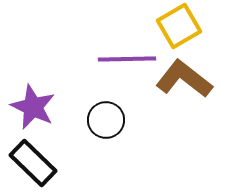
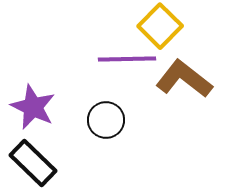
yellow square: moved 19 px left; rotated 15 degrees counterclockwise
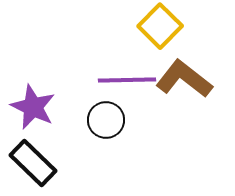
purple line: moved 21 px down
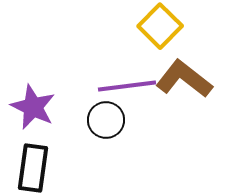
purple line: moved 6 px down; rotated 6 degrees counterclockwise
black rectangle: moved 5 px down; rotated 54 degrees clockwise
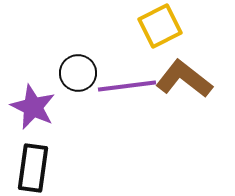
yellow square: rotated 18 degrees clockwise
black circle: moved 28 px left, 47 px up
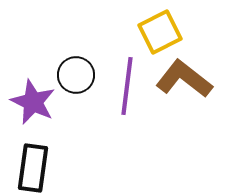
yellow square: moved 6 px down
black circle: moved 2 px left, 2 px down
purple line: rotated 76 degrees counterclockwise
purple star: moved 5 px up
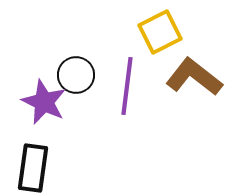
brown L-shape: moved 10 px right, 2 px up
purple star: moved 11 px right
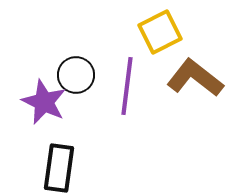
brown L-shape: moved 1 px right, 1 px down
black rectangle: moved 26 px right
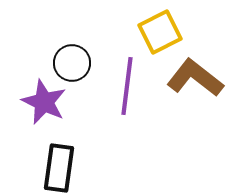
black circle: moved 4 px left, 12 px up
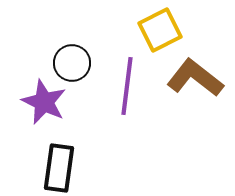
yellow square: moved 2 px up
